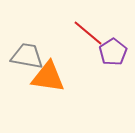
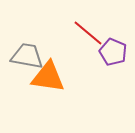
purple pentagon: rotated 16 degrees counterclockwise
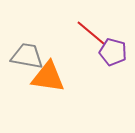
red line: moved 3 px right
purple pentagon: rotated 8 degrees counterclockwise
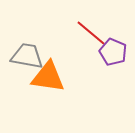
purple pentagon: rotated 8 degrees clockwise
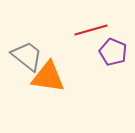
red line: moved 3 px up; rotated 56 degrees counterclockwise
gray trapezoid: rotated 28 degrees clockwise
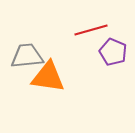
gray trapezoid: rotated 44 degrees counterclockwise
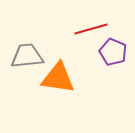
red line: moved 1 px up
orange triangle: moved 10 px right, 1 px down
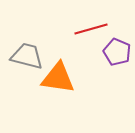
purple pentagon: moved 4 px right
gray trapezoid: rotated 20 degrees clockwise
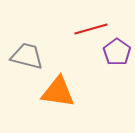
purple pentagon: rotated 12 degrees clockwise
orange triangle: moved 14 px down
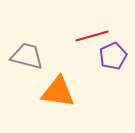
red line: moved 1 px right, 7 px down
purple pentagon: moved 4 px left, 4 px down; rotated 12 degrees clockwise
